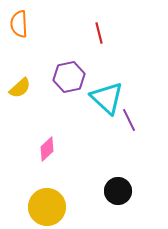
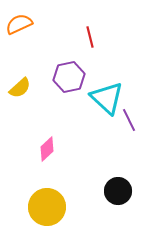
orange semicircle: rotated 68 degrees clockwise
red line: moved 9 px left, 4 px down
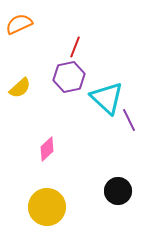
red line: moved 15 px left, 10 px down; rotated 35 degrees clockwise
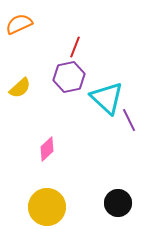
black circle: moved 12 px down
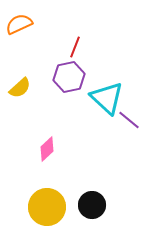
purple line: rotated 25 degrees counterclockwise
black circle: moved 26 px left, 2 px down
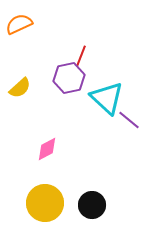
red line: moved 6 px right, 9 px down
purple hexagon: moved 1 px down
pink diamond: rotated 15 degrees clockwise
yellow circle: moved 2 px left, 4 px up
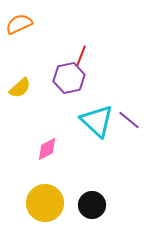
cyan triangle: moved 10 px left, 23 px down
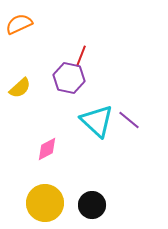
purple hexagon: rotated 24 degrees clockwise
